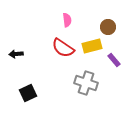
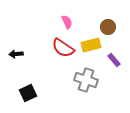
pink semicircle: moved 2 px down; rotated 16 degrees counterclockwise
yellow rectangle: moved 1 px left, 1 px up
gray cross: moved 3 px up
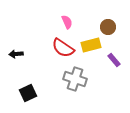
gray cross: moved 11 px left, 1 px up
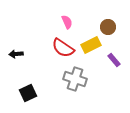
yellow rectangle: rotated 12 degrees counterclockwise
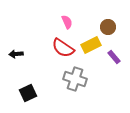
purple rectangle: moved 3 px up
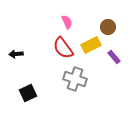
red semicircle: rotated 20 degrees clockwise
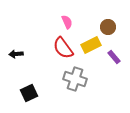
black square: moved 1 px right
